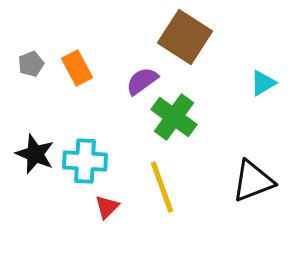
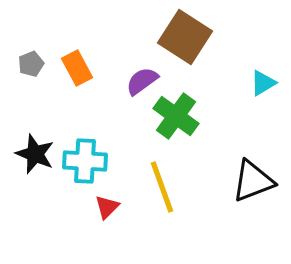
green cross: moved 2 px right, 1 px up
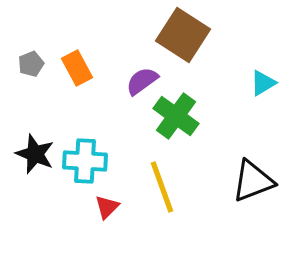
brown square: moved 2 px left, 2 px up
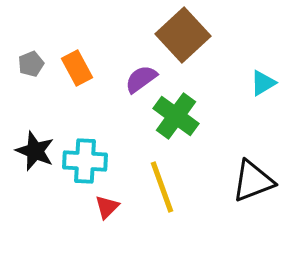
brown square: rotated 14 degrees clockwise
purple semicircle: moved 1 px left, 2 px up
black star: moved 3 px up
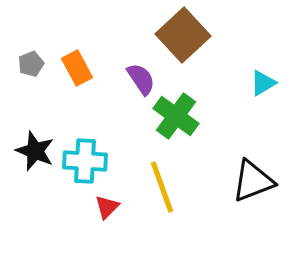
purple semicircle: rotated 92 degrees clockwise
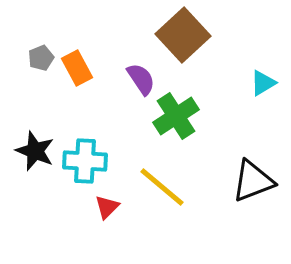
gray pentagon: moved 10 px right, 6 px up
green cross: rotated 21 degrees clockwise
yellow line: rotated 30 degrees counterclockwise
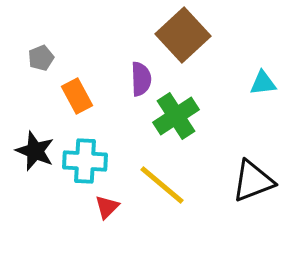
orange rectangle: moved 28 px down
purple semicircle: rotated 32 degrees clockwise
cyan triangle: rotated 24 degrees clockwise
yellow line: moved 2 px up
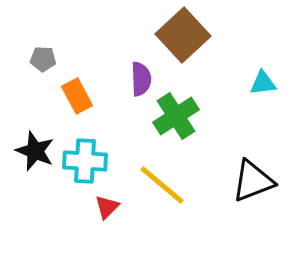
gray pentagon: moved 2 px right, 1 px down; rotated 25 degrees clockwise
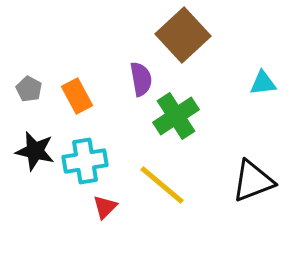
gray pentagon: moved 14 px left, 30 px down; rotated 25 degrees clockwise
purple semicircle: rotated 8 degrees counterclockwise
black star: rotated 9 degrees counterclockwise
cyan cross: rotated 12 degrees counterclockwise
red triangle: moved 2 px left
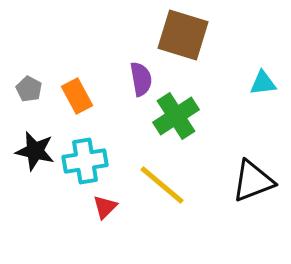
brown square: rotated 30 degrees counterclockwise
